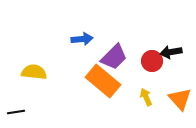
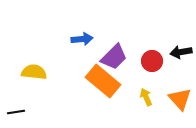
black arrow: moved 10 px right
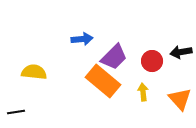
yellow arrow: moved 3 px left, 5 px up; rotated 18 degrees clockwise
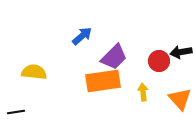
blue arrow: moved 3 px up; rotated 35 degrees counterclockwise
red circle: moved 7 px right
orange rectangle: rotated 48 degrees counterclockwise
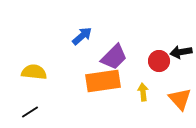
black line: moved 14 px right; rotated 24 degrees counterclockwise
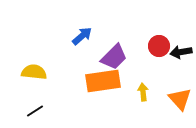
red circle: moved 15 px up
black line: moved 5 px right, 1 px up
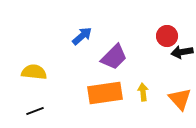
red circle: moved 8 px right, 10 px up
black arrow: moved 1 px right
orange rectangle: moved 2 px right, 12 px down
black line: rotated 12 degrees clockwise
